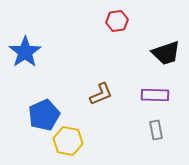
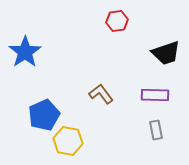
brown L-shape: rotated 105 degrees counterclockwise
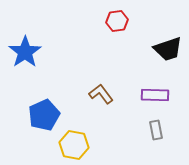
black trapezoid: moved 2 px right, 4 px up
yellow hexagon: moved 6 px right, 4 px down
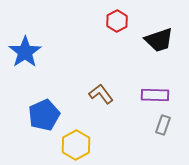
red hexagon: rotated 20 degrees counterclockwise
black trapezoid: moved 9 px left, 9 px up
gray rectangle: moved 7 px right, 5 px up; rotated 30 degrees clockwise
yellow hexagon: moved 2 px right; rotated 20 degrees clockwise
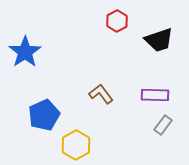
gray rectangle: rotated 18 degrees clockwise
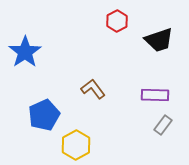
brown L-shape: moved 8 px left, 5 px up
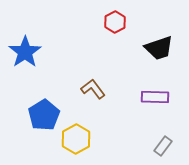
red hexagon: moved 2 px left, 1 px down
black trapezoid: moved 8 px down
purple rectangle: moved 2 px down
blue pentagon: rotated 8 degrees counterclockwise
gray rectangle: moved 21 px down
yellow hexagon: moved 6 px up
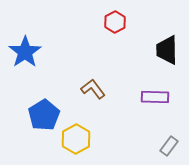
black trapezoid: moved 8 px right, 2 px down; rotated 108 degrees clockwise
gray rectangle: moved 6 px right
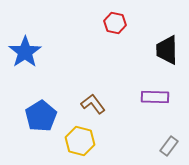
red hexagon: moved 1 px down; rotated 20 degrees counterclockwise
brown L-shape: moved 15 px down
blue pentagon: moved 3 px left, 1 px down
yellow hexagon: moved 4 px right, 2 px down; rotated 16 degrees counterclockwise
